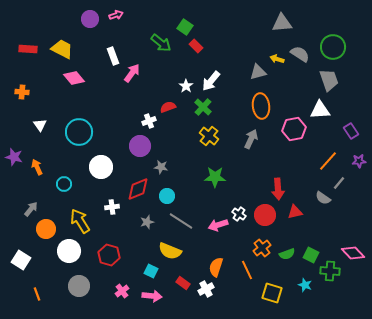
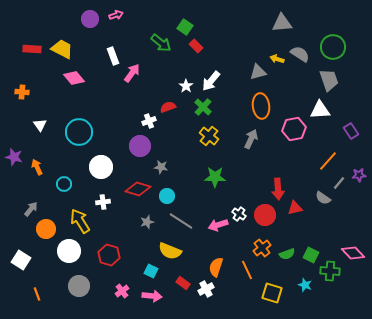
red rectangle at (28, 49): moved 4 px right
purple star at (359, 161): moved 14 px down
red diamond at (138, 189): rotated 40 degrees clockwise
white cross at (112, 207): moved 9 px left, 5 px up
red triangle at (295, 212): moved 4 px up
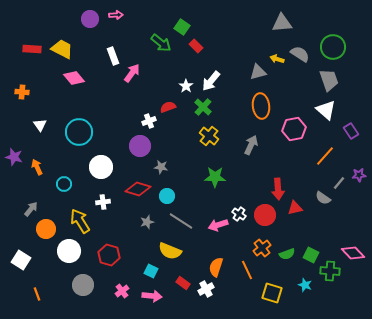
pink arrow at (116, 15): rotated 16 degrees clockwise
green square at (185, 27): moved 3 px left
white triangle at (320, 110): moved 6 px right; rotated 45 degrees clockwise
gray arrow at (251, 139): moved 6 px down
orange line at (328, 161): moved 3 px left, 5 px up
gray circle at (79, 286): moved 4 px right, 1 px up
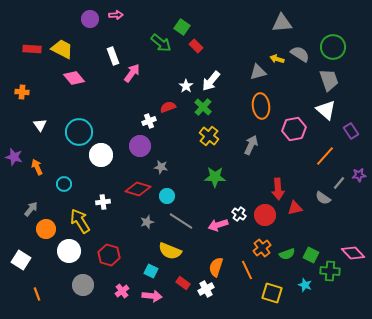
white circle at (101, 167): moved 12 px up
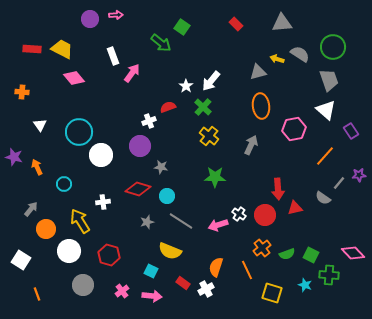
red rectangle at (196, 46): moved 40 px right, 22 px up
green cross at (330, 271): moved 1 px left, 4 px down
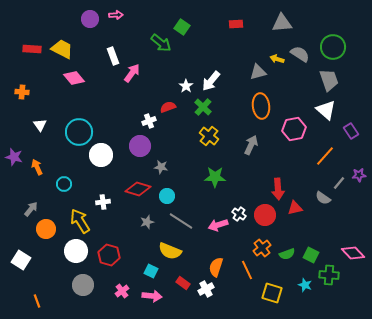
red rectangle at (236, 24): rotated 48 degrees counterclockwise
white circle at (69, 251): moved 7 px right
orange line at (37, 294): moved 7 px down
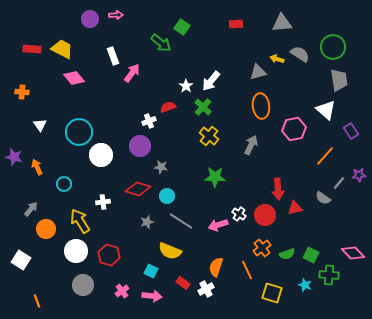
gray trapezoid at (329, 80): moved 10 px right; rotated 10 degrees clockwise
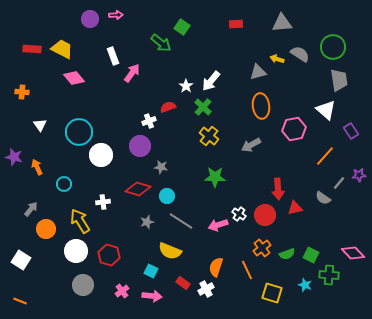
gray arrow at (251, 145): rotated 144 degrees counterclockwise
orange line at (37, 301): moved 17 px left; rotated 48 degrees counterclockwise
